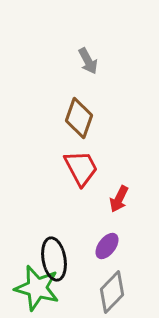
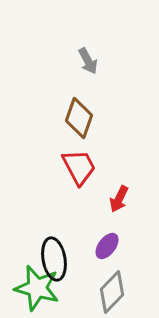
red trapezoid: moved 2 px left, 1 px up
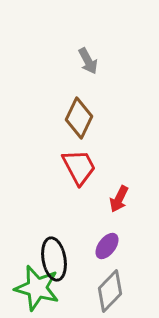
brown diamond: rotated 6 degrees clockwise
gray diamond: moved 2 px left, 1 px up
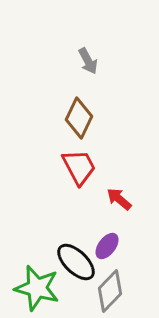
red arrow: rotated 104 degrees clockwise
black ellipse: moved 22 px right, 3 px down; rotated 36 degrees counterclockwise
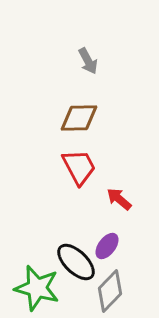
brown diamond: rotated 63 degrees clockwise
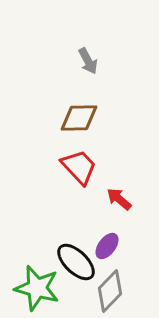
red trapezoid: rotated 15 degrees counterclockwise
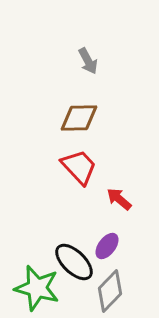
black ellipse: moved 2 px left
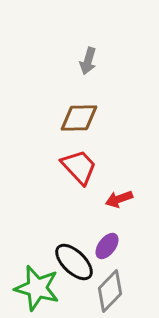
gray arrow: rotated 44 degrees clockwise
red arrow: rotated 60 degrees counterclockwise
